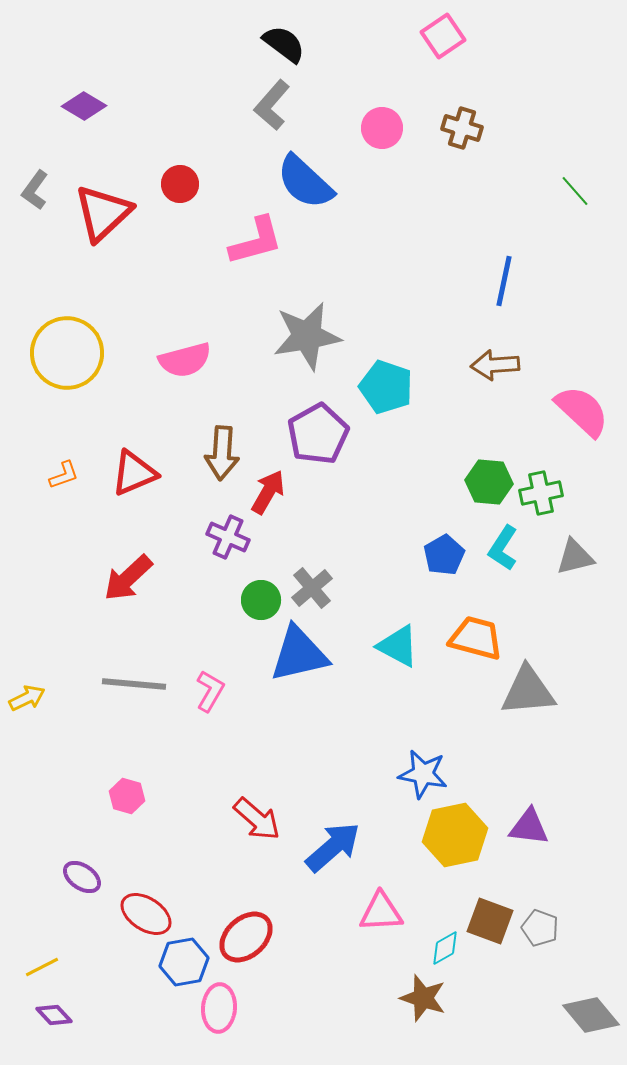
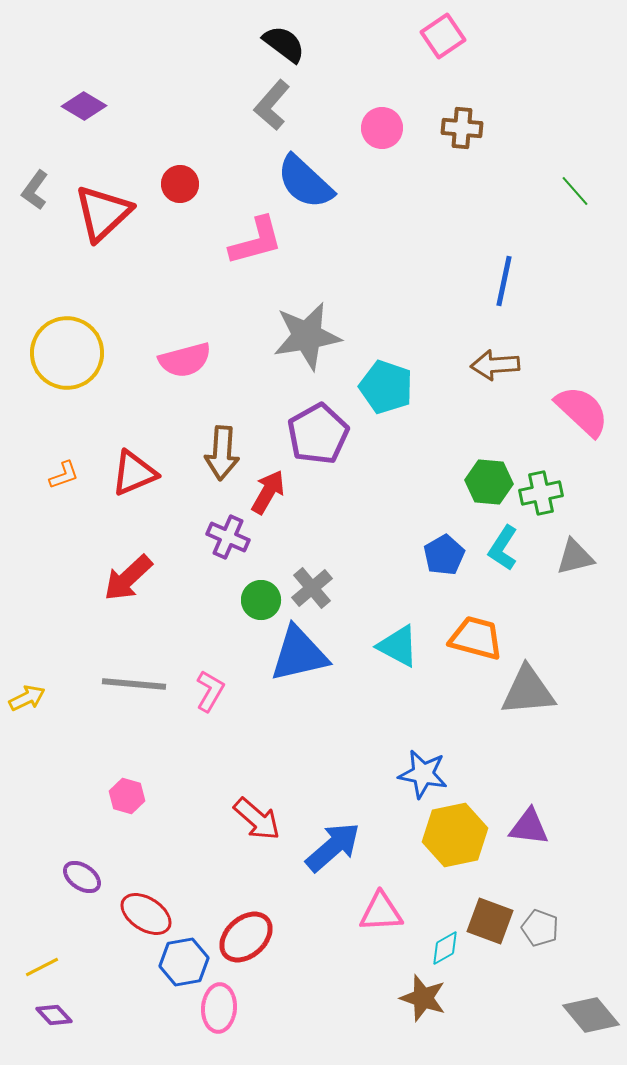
brown cross at (462, 128): rotated 12 degrees counterclockwise
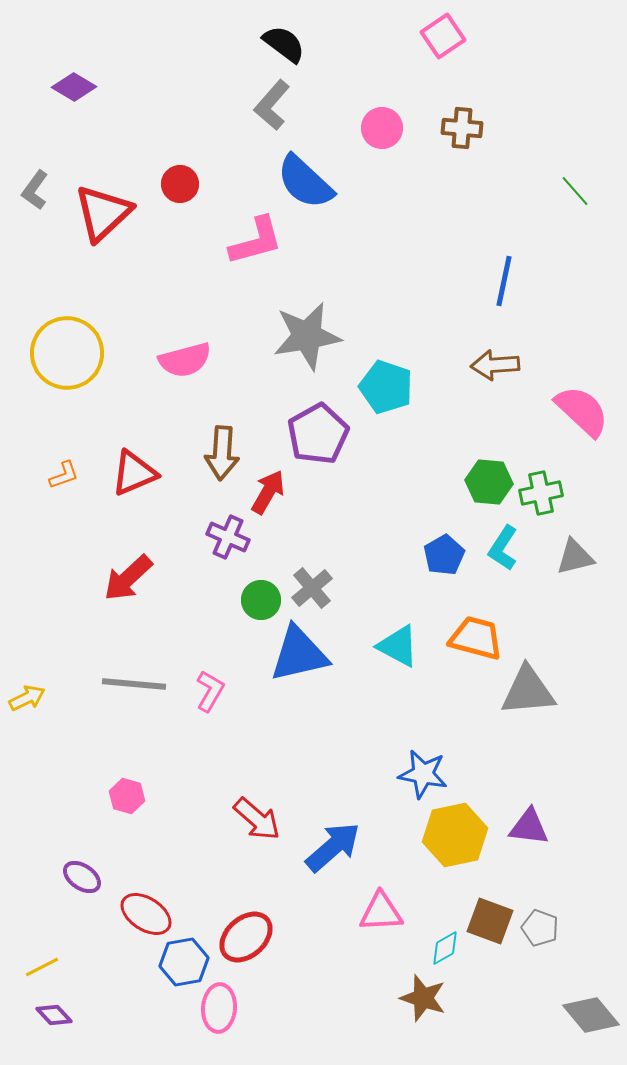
purple diamond at (84, 106): moved 10 px left, 19 px up
